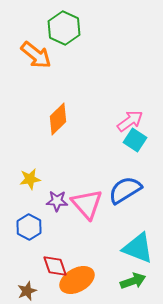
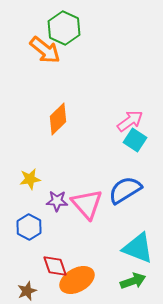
orange arrow: moved 9 px right, 5 px up
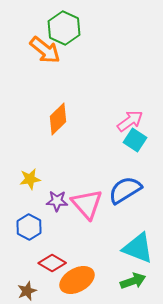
red diamond: moved 3 px left, 3 px up; rotated 40 degrees counterclockwise
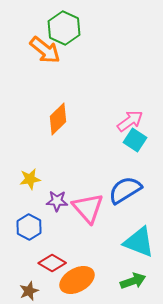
pink triangle: moved 1 px right, 4 px down
cyan triangle: moved 1 px right, 6 px up
brown star: moved 2 px right
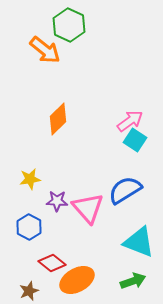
green hexagon: moved 5 px right, 3 px up
red diamond: rotated 8 degrees clockwise
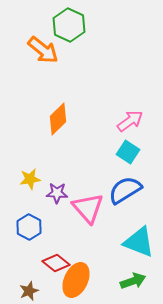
orange arrow: moved 2 px left
cyan square: moved 7 px left, 12 px down
purple star: moved 8 px up
red diamond: moved 4 px right
orange ellipse: moved 1 px left; rotated 36 degrees counterclockwise
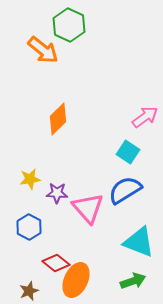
pink arrow: moved 15 px right, 4 px up
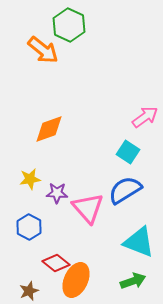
orange diamond: moved 9 px left, 10 px down; rotated 24 degrees clockwise
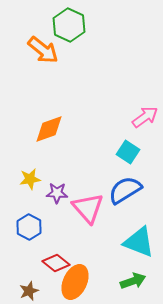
orange ellipse: moved 1 px left, 2 px down
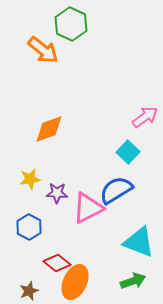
green hexagon: moved 2 px right, 1 px up
cyan square: rotated 10 degrees clockwise
blue semicircle: moved 9 px left
pink triangle: rotated 44 degrees clockwise
red diamond: moved 1 px right
